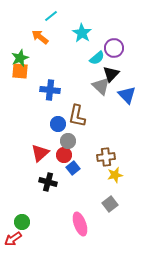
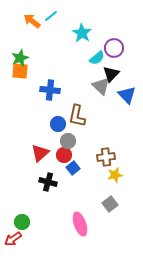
orange arrow: moved 8 px left, 16 px up
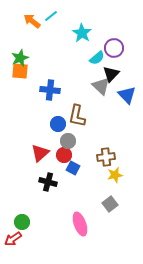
blue square: rotated 24 degrees counterclockwise
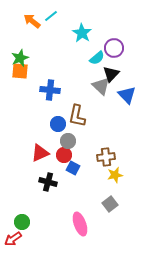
red triangle: rotated 18 degrees clockwise
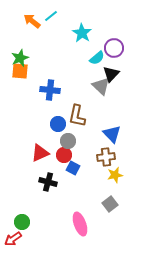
blue triangle: moved 15 px left, 39 px down
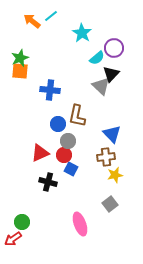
blue square: moved 2 px left, 1 px down
